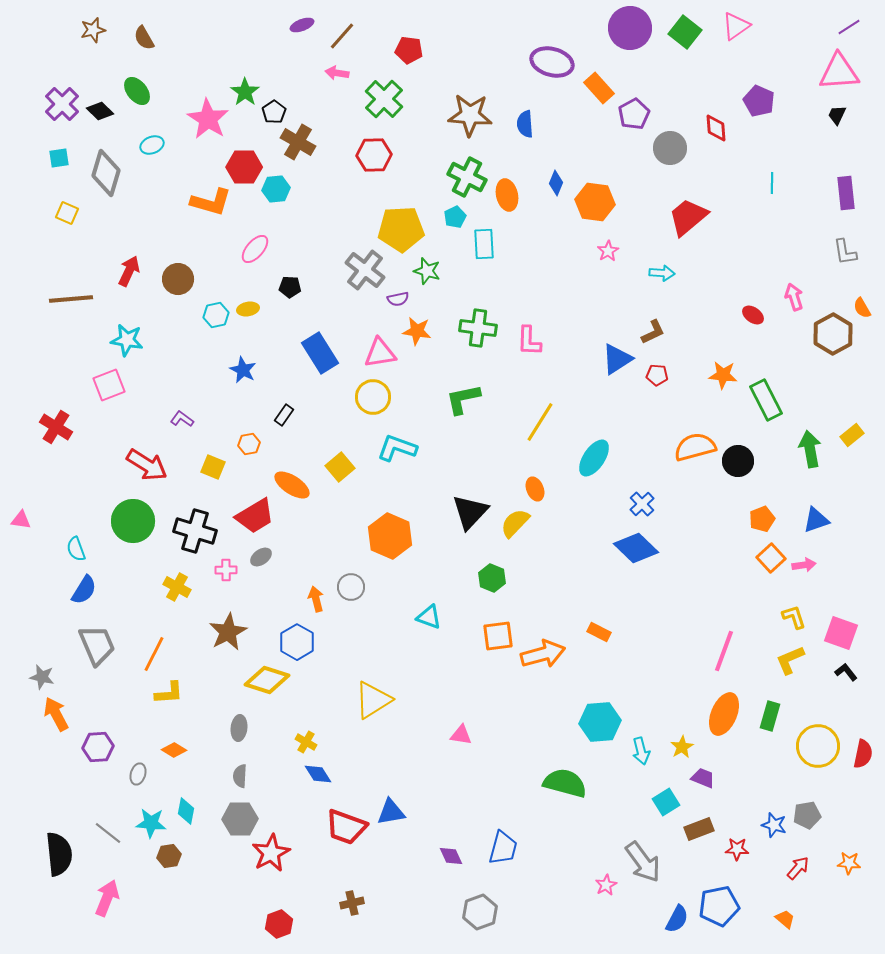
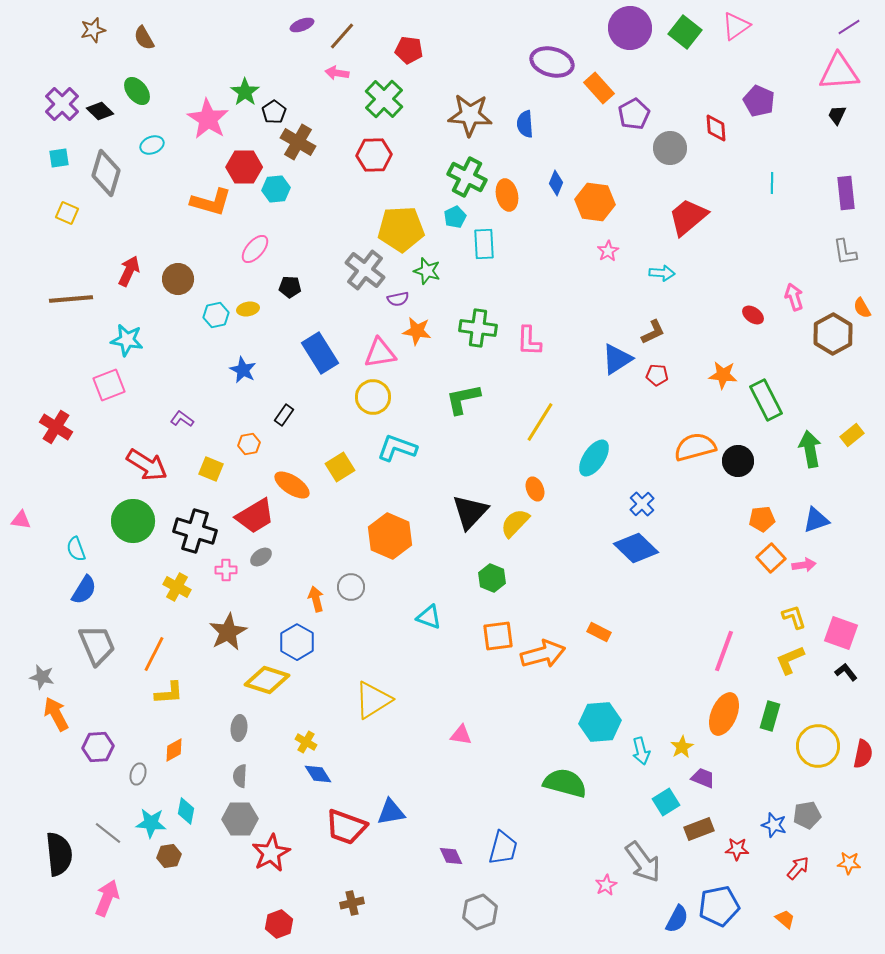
yellow square at (213, 467): moved 2 px left, 2 px down
yellow square at (340, 467): rotated 8 degrees clockwise
orange pentagon at (762, 519): rotated 15 degrees clockwise
orange diamond at (174, 750): rotated 60 degrees counterclockwise
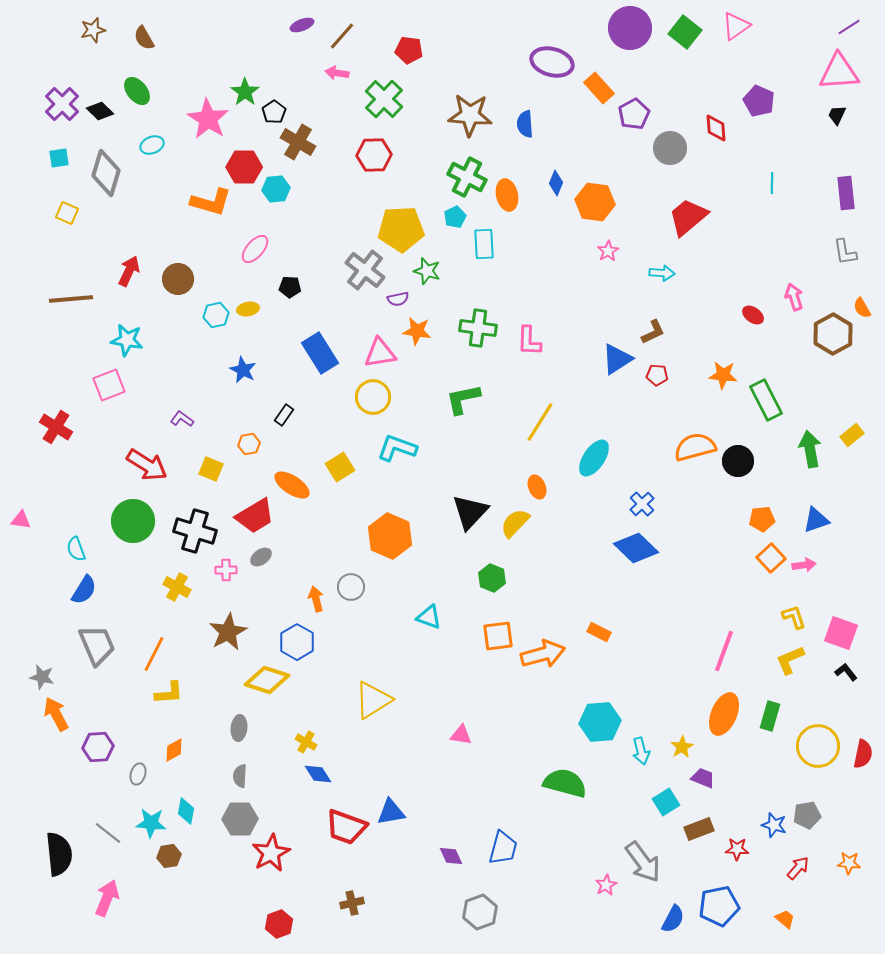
orange ellipse at (535, 489): moved 2 px right, 2 px up
blue semicircle at (677, 919): moved 4 px left
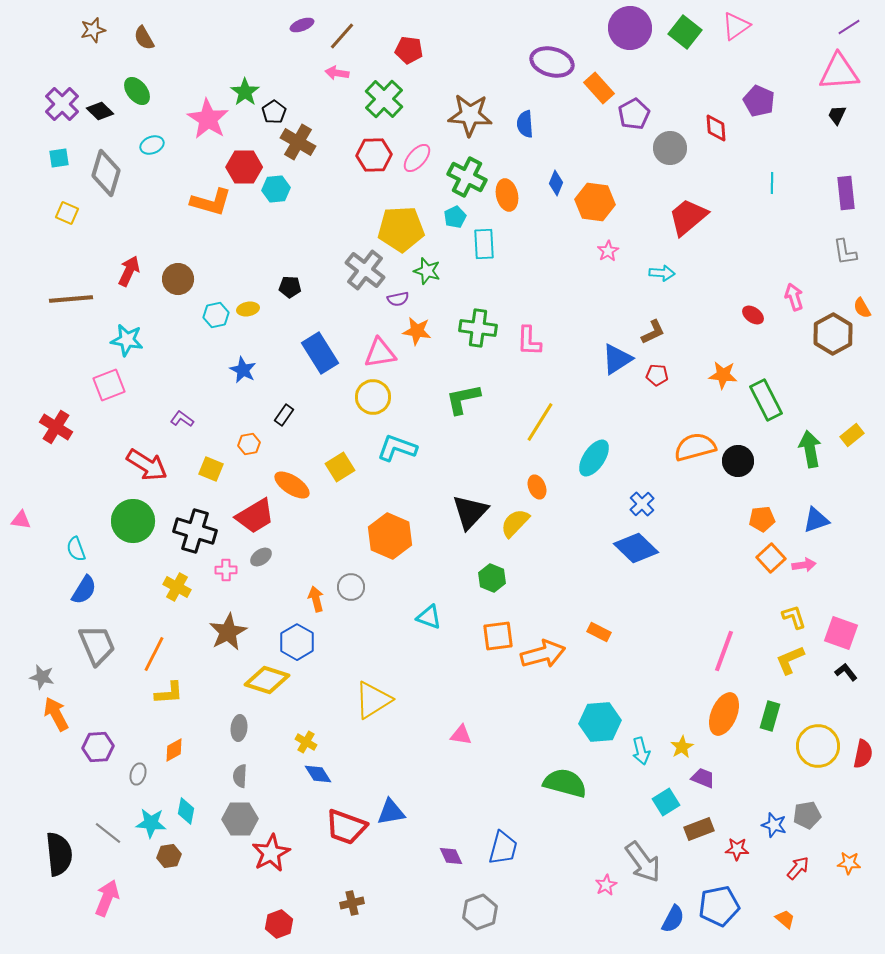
pink ellipse at (255, 249): moved 162 px right, 91 px up
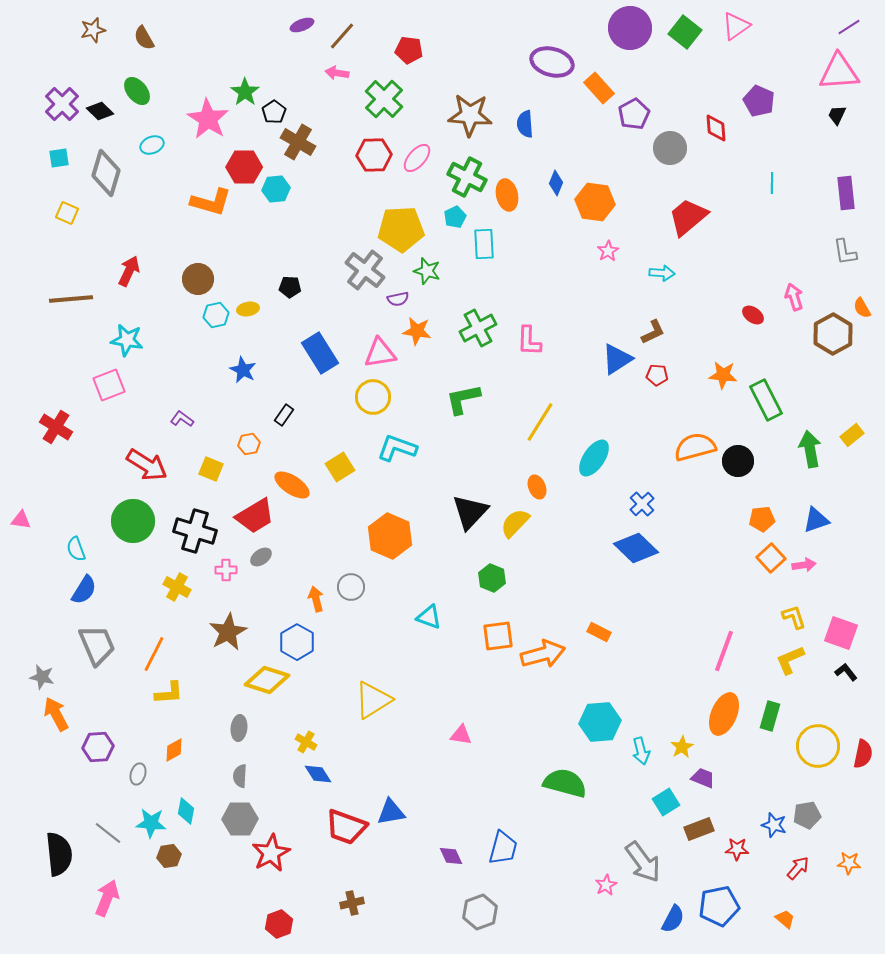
brown circle at (178, 279): moved 20 px right
green cross at (478, 328): rotated 36 degrees counterclockwise
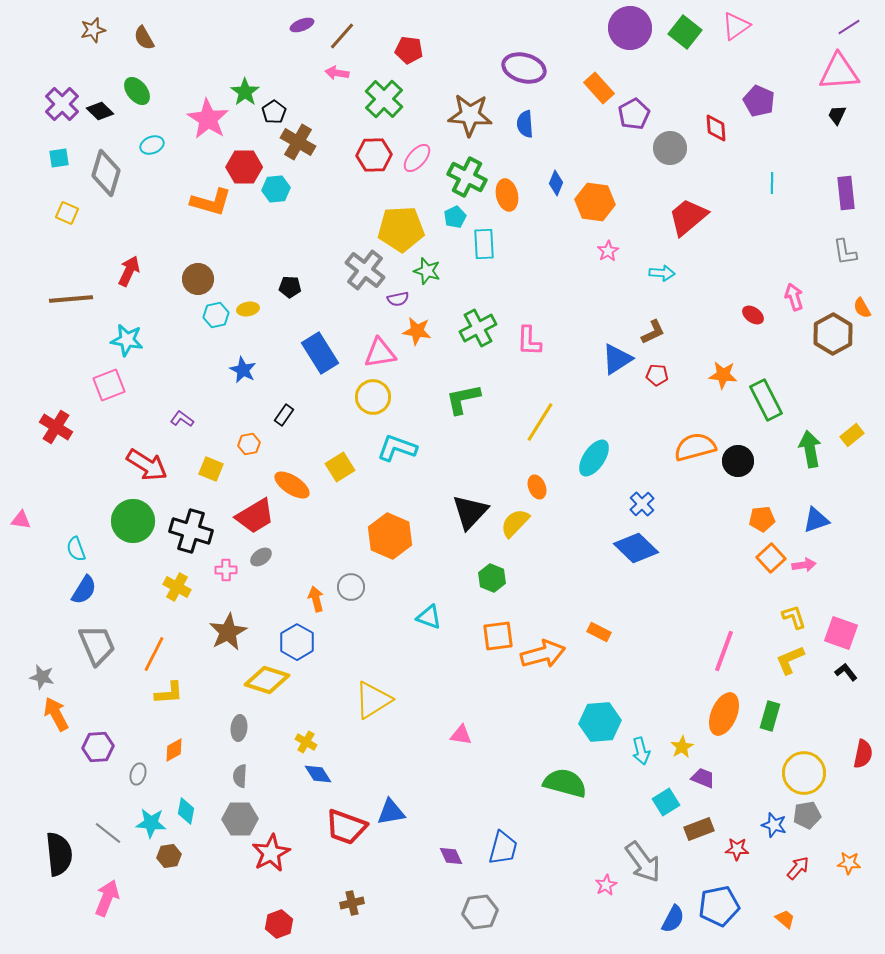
purple ellipse at (552, 62): moved 28 px left, 6 px down
black cross at (195, 531): moved 4 px left
yellow circle at (818, 746): moved 14 px left, 27 px down
gray hexagon at (480, 912): rotated 12 degrees clockwise
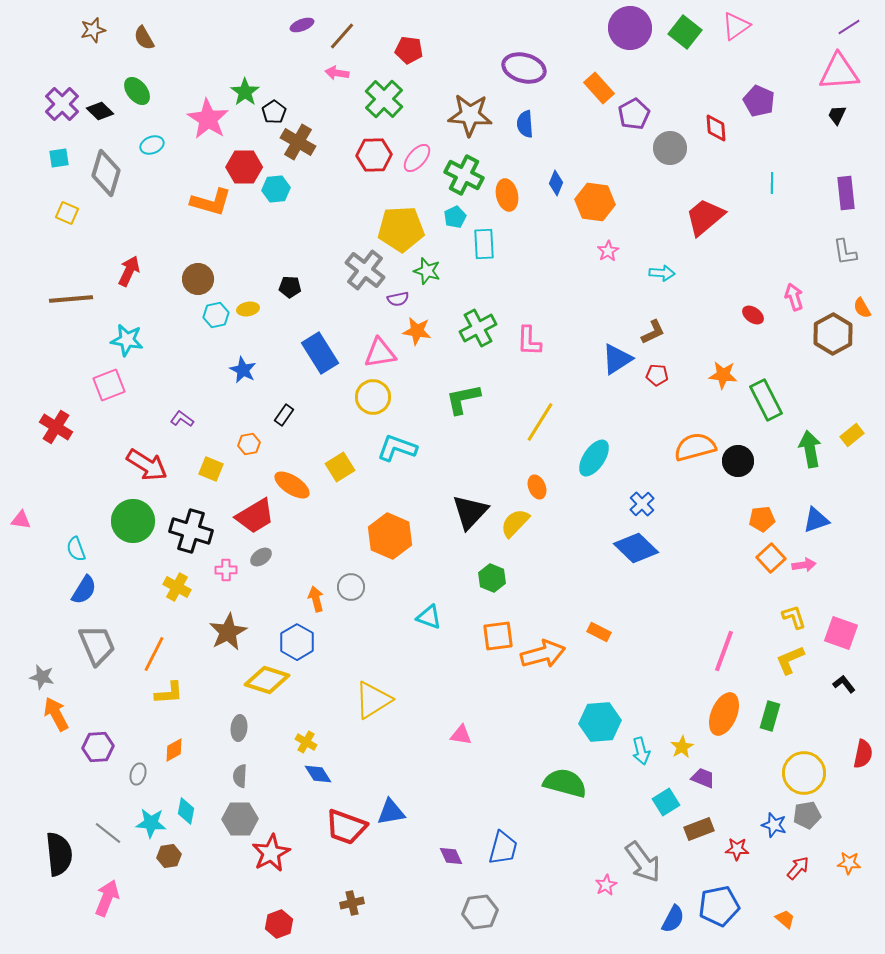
green cross at (467, 177): moved 3 px left, 2 px up
red trapezoid at (688, 217): moved 17 px right
black L-shape at (846, 672): moved 2 px left, 12 px down
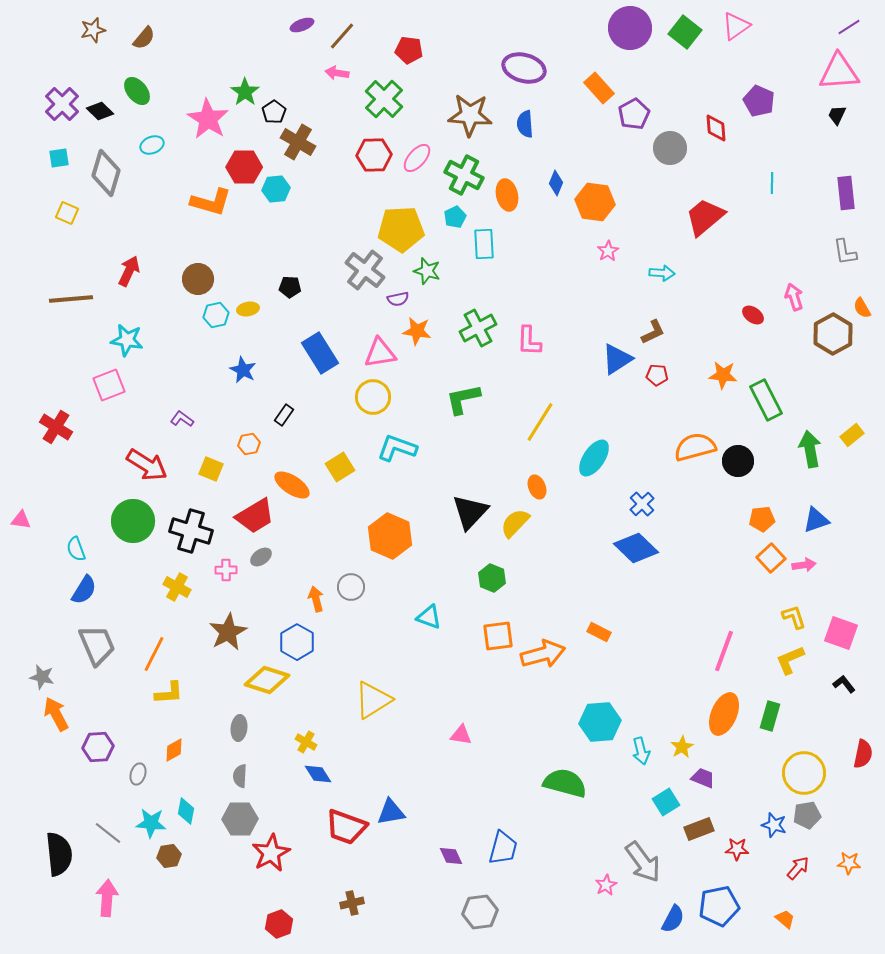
brown semicircle at (144, 38): rotated 110 degrees counterclockwise
pink arrow at (107, 898): rotated 18 degrees counterclockwise
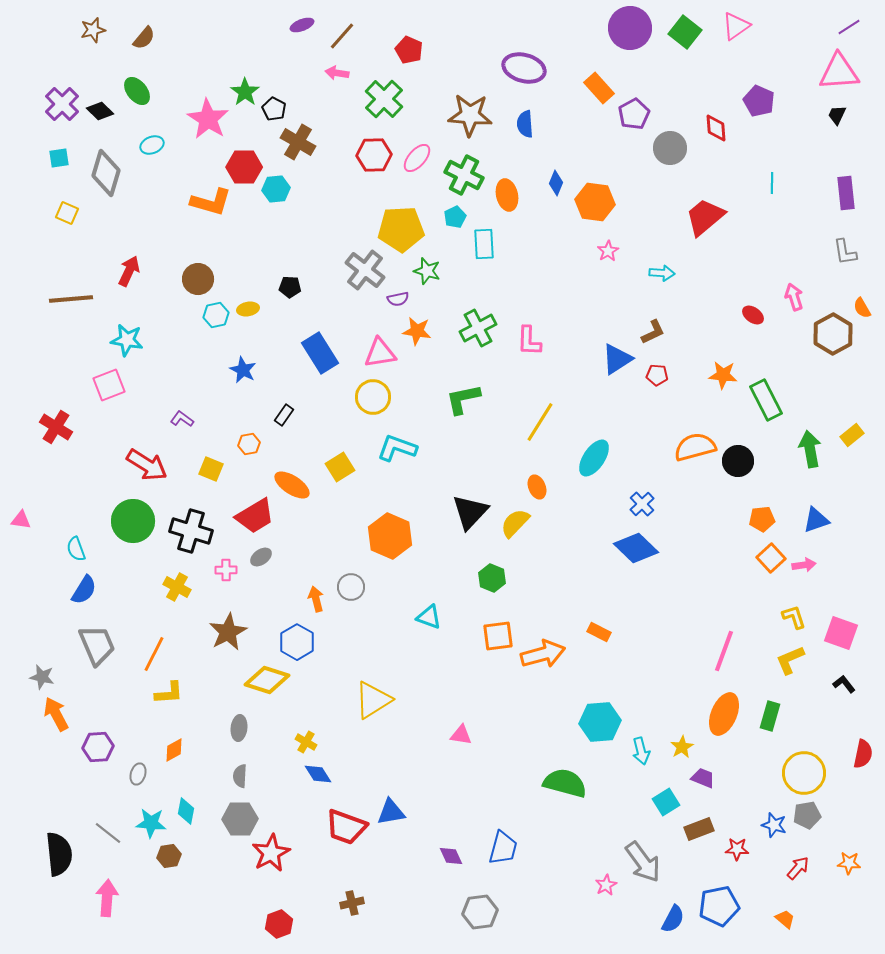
red pentagon at (409, 50): rotated 16 degrees clockwise
black pentagon at (274, 112): moved 3 px up; rotated 10 degrees counterclockwise
